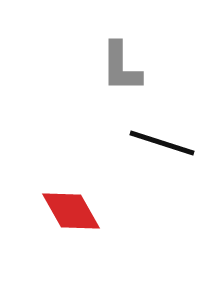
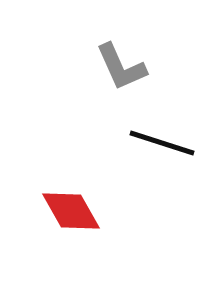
gray L-shape: rotated 24 degrees counterclockwise
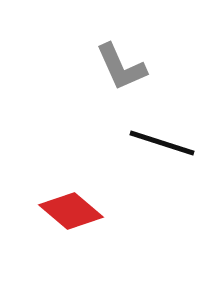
red diamond: rotated 20 degrees counterclockwise
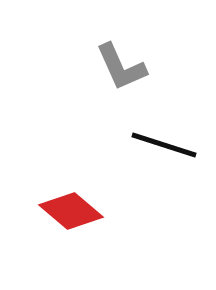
black line: moved 2 px right, 2 px down
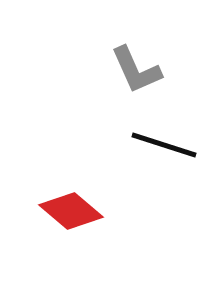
gray L-shape: moved 15 px right, 3 px down
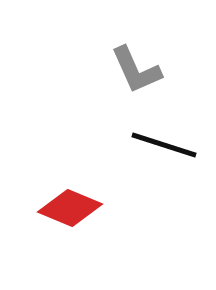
red diamond: moved 1 px left, 3 px up; rotated 18 degrees counterclockwise
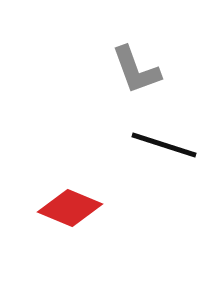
gray L-shape: rotated 4 degrees clockwise
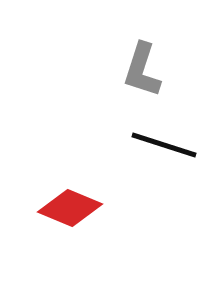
gray L-shape: moved 6 px right; rotated 38 degrees clockwise
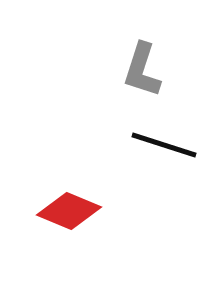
red diamond: moved 1 px left, 3 px down
